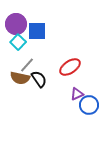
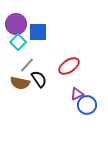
blue square: moved 1 px right, 1 px down
red ellipse: moved 1 px left, 1 px up
brown semicircle: moved 5 px down
blue circle: moved 2 px left
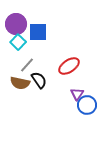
black semicircle: moved 1 px down
purple triangle: rotated 32 degrees counterclockwise
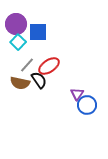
red ellipse: moved 20 px left
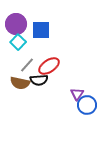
blue square: moved 3 px right, 2 px up
black semicircle: rotated 120 degrees clockwise
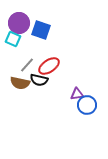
purple circle: moved 3 px right, 1 px up
blue square: rotated 18 degrees clockwise
cyan square: moved 5 px left, 3 px up; rotated 21 degrees counterclockwise
black semicircle: rotated 18 degrees clockwise
purple triangle: rotated 48 degrees clockwise
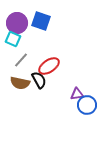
purple circle: moved 2 px left
blue square: moved 9 px up
gray line: moved 6 px left, 5 px up
black semicircle: rotated 132 degrees counterclockwise
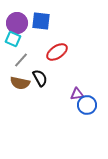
blue square: rotated 12 degrees counterclockwise
red ellipse: moved 8 px right, 14 px up
black semicircle: moved 1 px right, 2 px up
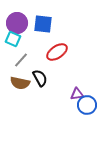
blue square: moved 2 px right, 3 px down
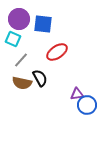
purple circle: moved 2 px right, 4 px up
brown semicircle: moved 2 px right
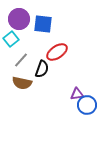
cyan square: moved 2 px left; rotated 28 degrees clockwise
black semicircle: moved 2 px right, 9 px up; rotated 48 degrees clockwise
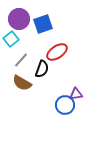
blue square: rotated 24 degrees counterclockwise
brown semicircle: rotated 18 degrees clockwise
purple triangle: moved 1 px left
blue circle: moved 22 px left
